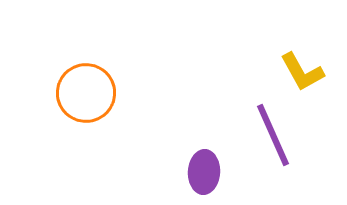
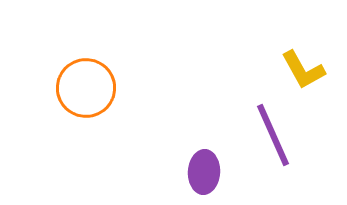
yellow L-shape: moved 1 px right, 2 px up
orange circle: moved 5 px up
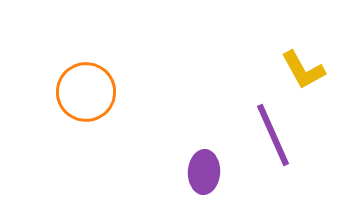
orange circle: moved 4 px down
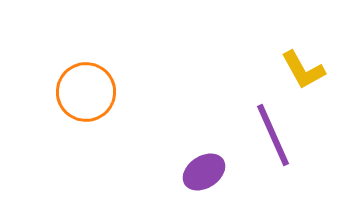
purple ellipse: rotated 54 degrees clockwise
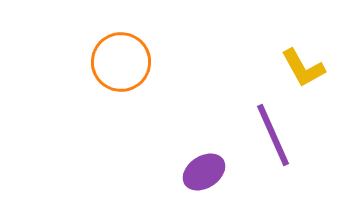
yellow L-shape: moved 2 px up
orange circle: moved 35 px right, 30 px up
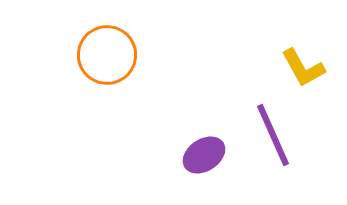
orange circle: moved 14 px left, 7 px up
purple ellipse: moved 17 px up
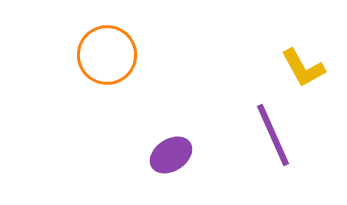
purple ellipse: moved 33 px left
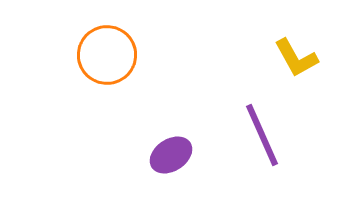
yellow L-shape: moved 7 px left, 10 px up
purple line: moved 11 px left
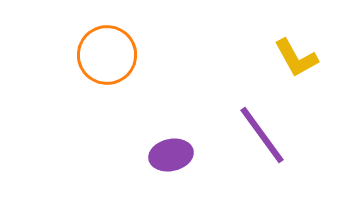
purple line: rotated 12 degrees counterclockwise
purple ellipse: rotated 21 degrees clockwise
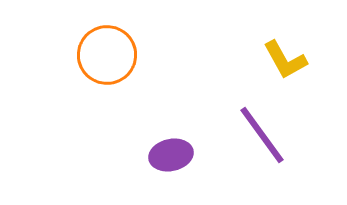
yellow L-shape: moved 11 px left, 2 px down
